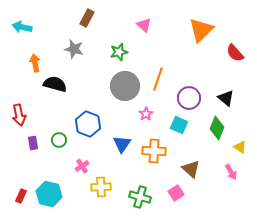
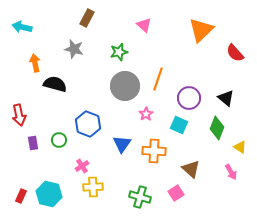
yellow cross: moved 8 px left
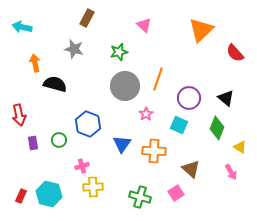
pink cross: rotated 16 degrees clockwise
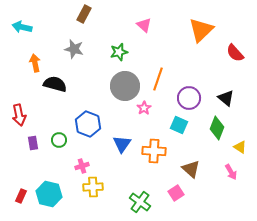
brown rectangle: moved 3 px left, 4 px up
pink star: moved 2 px left, 6 px up
green cross: moved 5 px down; rotated 20 degrees clockwise
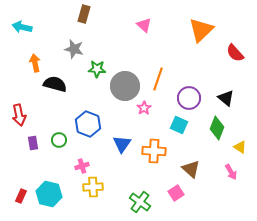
brown rectangle: rotated 12 degrees counterclockwise
green star: moved 22 px left, 17 px down; rotated 18 degrees clockwise
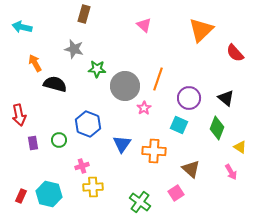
orange arrow: rotated 18 degrees counterclockwise
